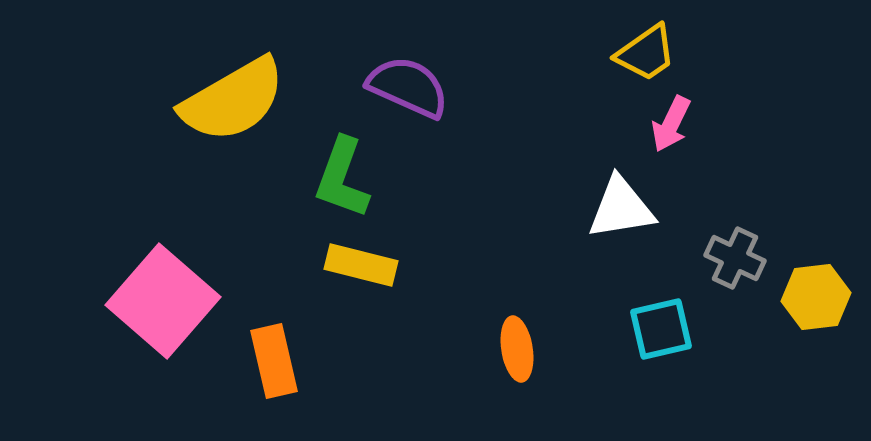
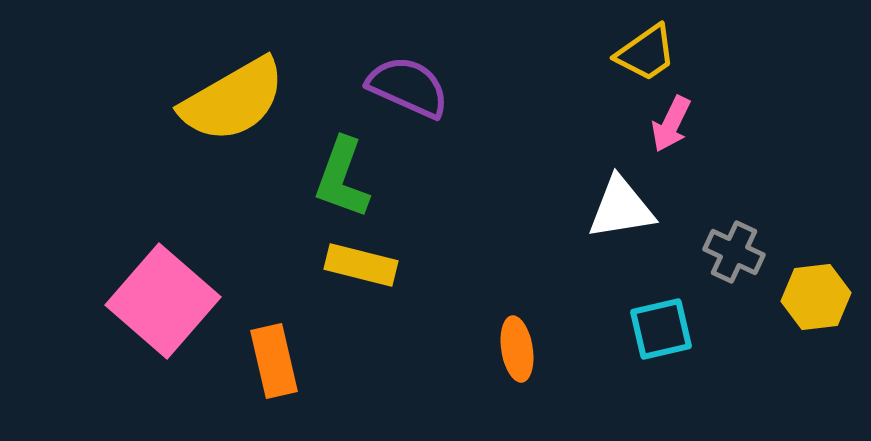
gray cross: moved 1 px left, 6 px up
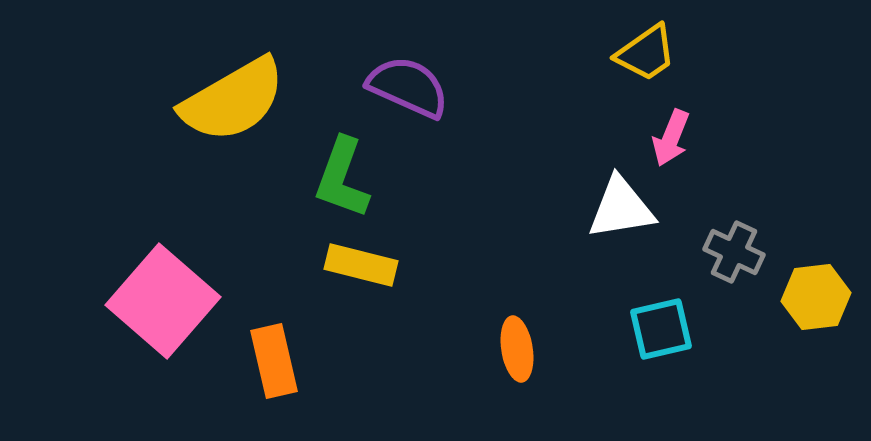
pink arrow: moved 14 px down; rotated 4 degrees counterclockwise
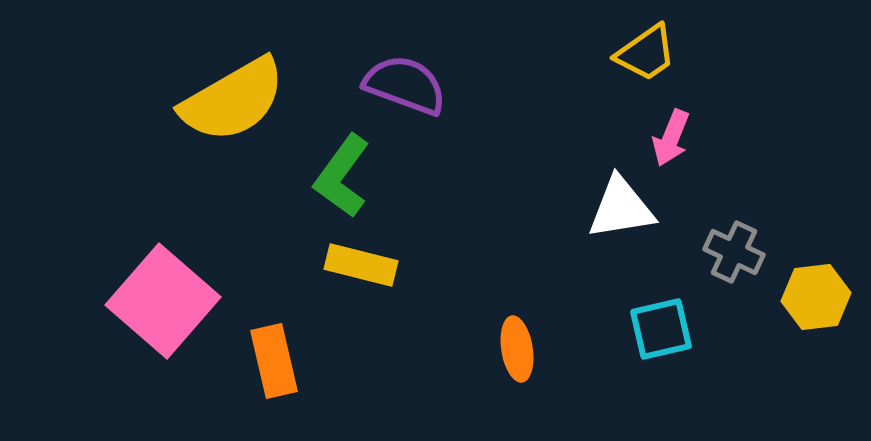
purple semicircle: moved 3 px left, 2 px up; rotated 4 degrees counterclockwise
green L-shape: moved 2 px up; rotated 16 degrees clockwise
